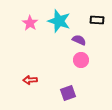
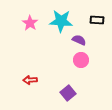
cyan star: moved 2 px right; rotated 15 degrees counterclockwise
purple square: rotated 21 degrees counterclockwise
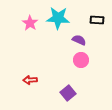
cyan star: moved 3 px left, 3 px up
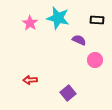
cyan star: rotated 10 degrees clockwise
pink circle: moved 14 px right
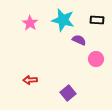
cyan star: moved 5 px right, 2 px down
pink circle: moved 1 px right, 1 px up
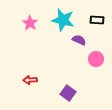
purple square: rotated 14 degrees counterclockwise
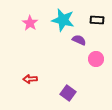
red arrow: moved 1 px up
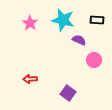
pink circle: moved 2 px left, 1 px down
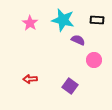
purple semicircle: moved 1 px left
purple square: moved 2 px right, 7 px up
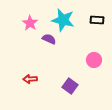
purple semicircle: moved 29 px left, 1 px up
